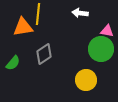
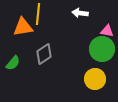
green circle: moved 1 px right
yellow circle: moved 9 px right, 1 px up
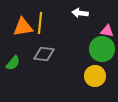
yellow line: moved 2 px right, 9 px down
gray diamond: rotated 40 degrees clockwise
yellow circle: moved 3 px up
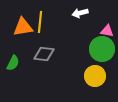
white arrow: rotated 21 degrees counterclockwise
yellow line: moved 1 px up
green semicircle: rotated 14 degrees counterclockwise
